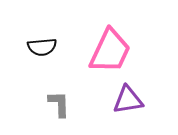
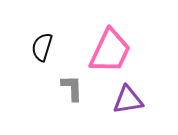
black semicircle: rotated 112 degrees clockwise
gray L-shape: moved 13 px right, 16 px up
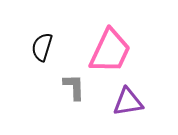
gray L-shape: moved 2 px right, 1 px up
purple triangle: moved 2 px down
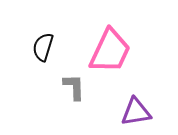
black semicircle: moved 1 px right
purple triangle: moved 8 px right, 10 px down
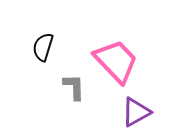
pink trapezoid: moved 6 px right, 10 px down; rotated 69 degrees counterclockwise
purple triangle: rotated 20 degrees counterclockwise
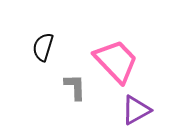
gray L-shape: moved 1 px right
purple triangle: moved 2 px up
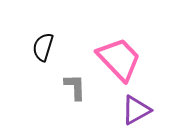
pink trapezoid: moved 3 px right, 2 px up
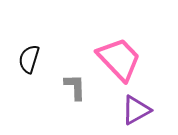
black semicircle: moved 14 px left, 12 px down
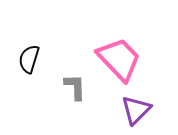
purple triangle: rotated 16 degrees counterclockwise
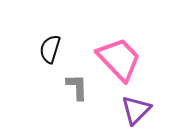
black semicircle: moved 21 px right, 10 px up
gray L-shape: moved 2 px right
